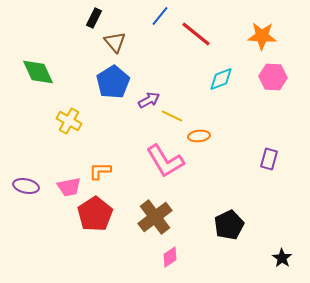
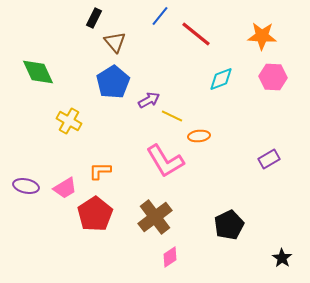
purple rectangle: rotated 45 degrees clockwise
pink trapezoid: moved 4 px left, 1 px down; rotated 20 degrees counterclockwise
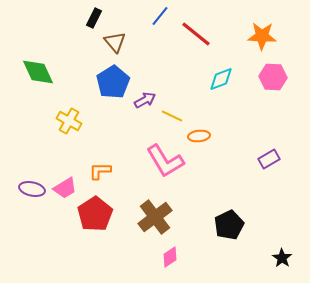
purple arrow: moved 4 px left
purple ellipse: moved 6 px right, 3 px down
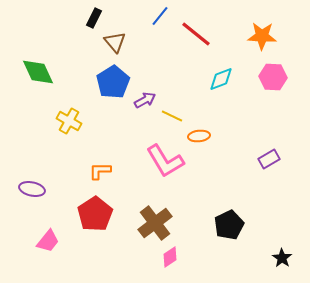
pink trapezoid: moved 17 px left, 53 px down; rotated 20 degrees counterclockwise
brown cross: moved 6 px down
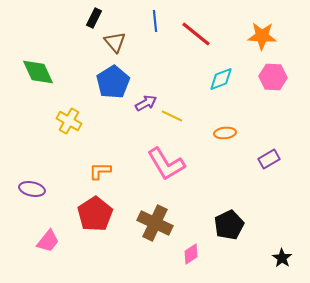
blue line: moved 5 px left, 5 px down; rotated 45 degrees counterclockwise
purple arrow: moved 1 px right, 3 px down
orange ellipse: moved 26 px right, 3 px up
pink L-shape: moved 1 px right, 3 px down
brown cross: rotated 28 degrees counterclockwise
pink diamond: moved 21 px right, 3 px up
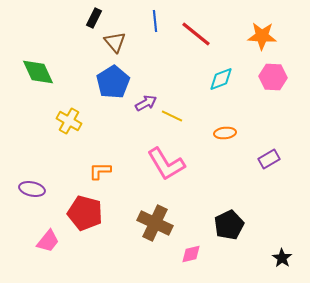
red pentagon: moved 10 px left, 1 px up; rotated 24 degrees counterclockwise
pink diamond: rotated 20 degrees clockwise
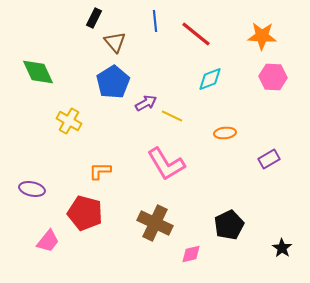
cyan diamond: moved 11 px left
black star: moved 10 px up
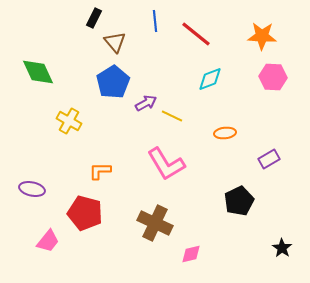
black pentagon: moved 10 px right, 24 px up
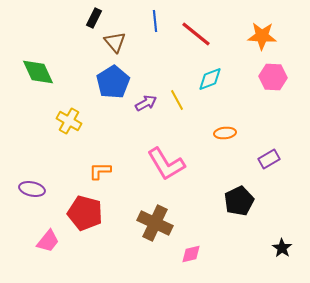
yellow line: moved 5 px right, 16 px up; rotated 35 degrees clockwise
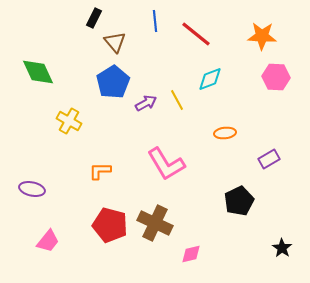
pink hexagon: moved 3 px right
red pentagon: moved 25 px right, 12 px down
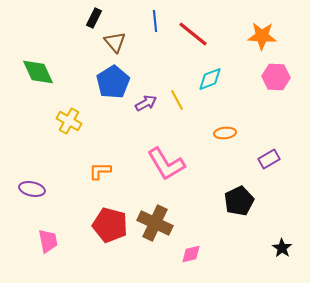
red line: moved 3 px left
pink trapezoid: rotated 50 degrees counterclockwise
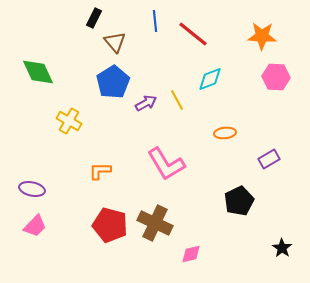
pink trapezoid: moved 13 px left, 15 px up; rotated 55 degrees clockwise
